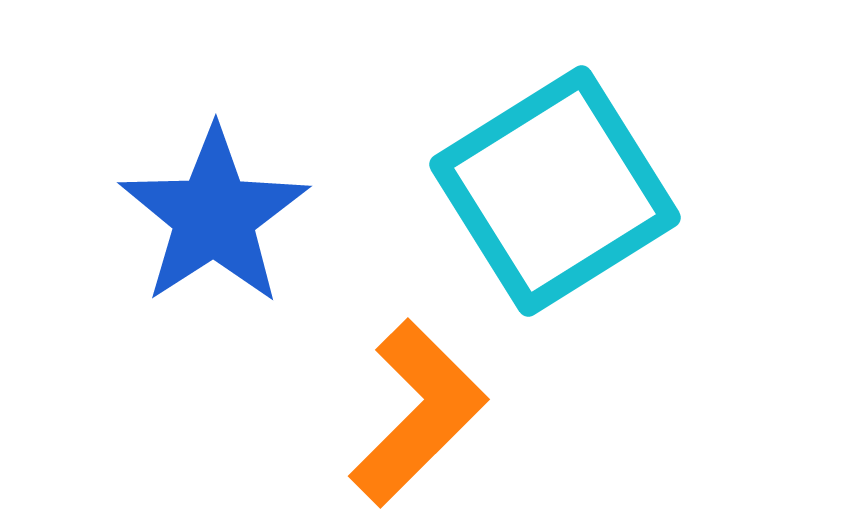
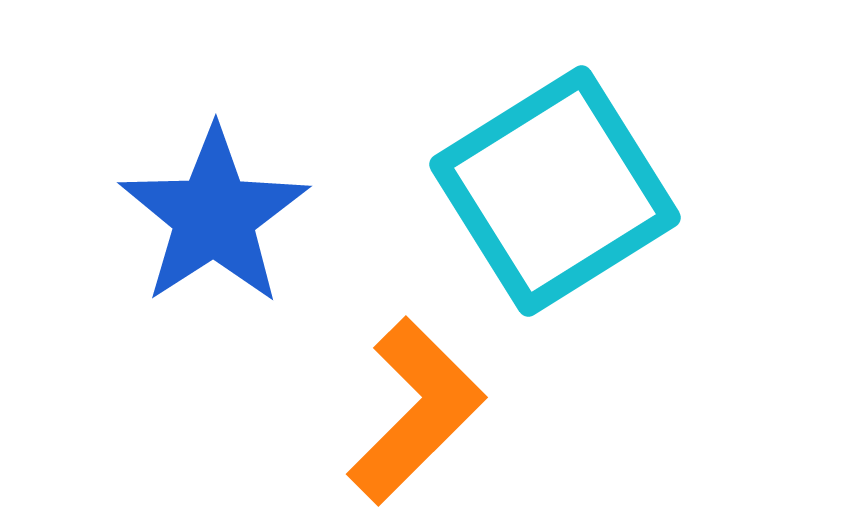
orange L-shape: moved 2 px left, 2 px up
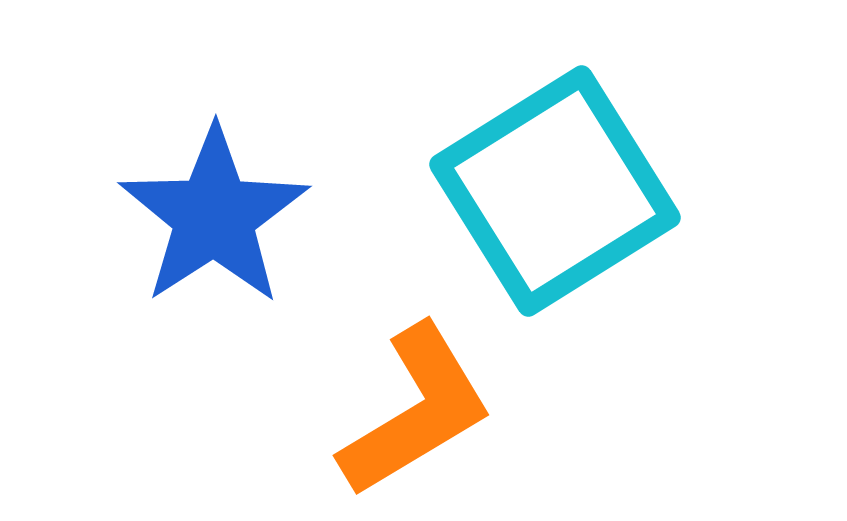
orange L-shape: rotated 14 degrees clockwise
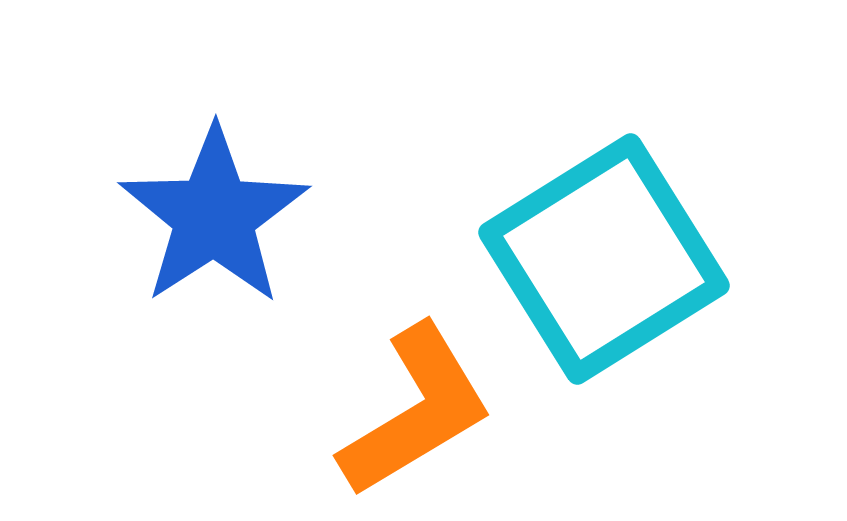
cyan square: moved 49 px right, 68 px down
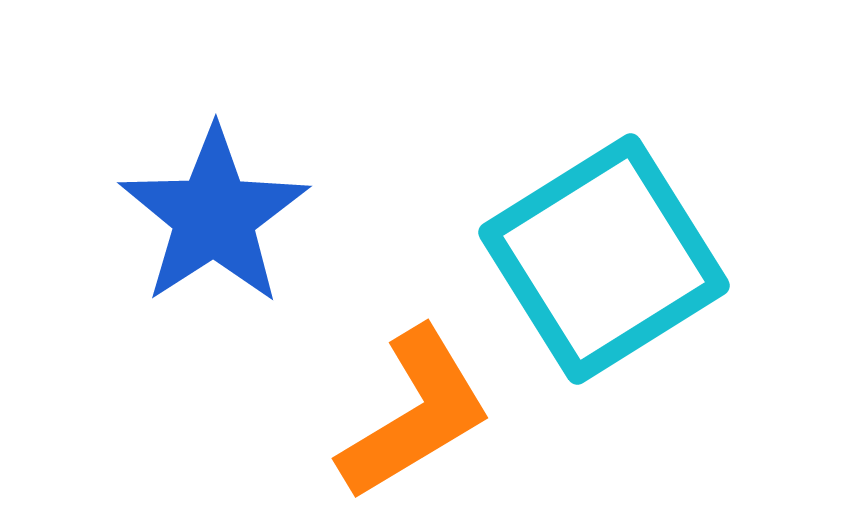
orange L-shape: moved 1 px left, 3 px down
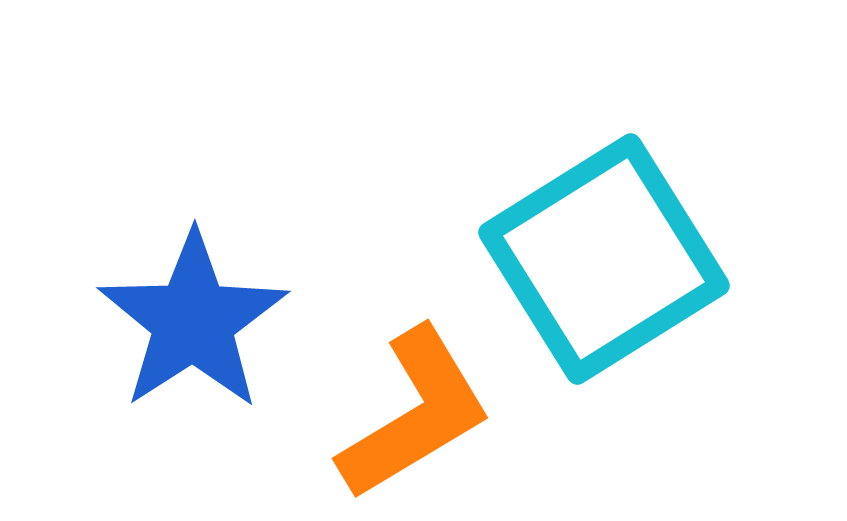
blue star: moved 21 px left, 105 px down
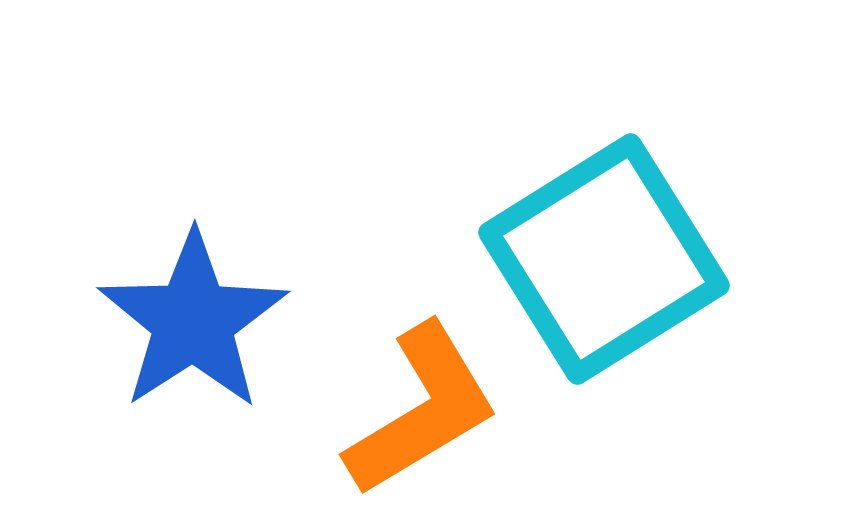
orange L-shape: moved 7 px right, 4 px up
